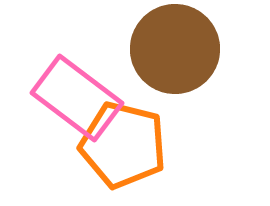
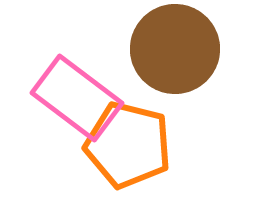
orange pentagon: moved 5 px right
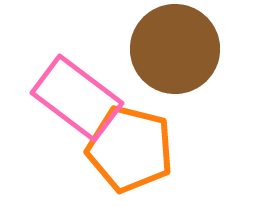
orange pentagon: moved 2 px right, 4 px down
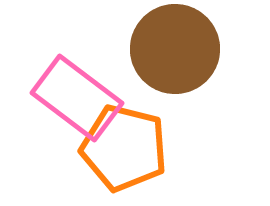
orange pentagon: moved 6 px left, 1 px up
